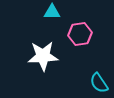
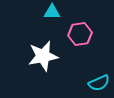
white star: rotated 8 degrees counterclockwise
cyan semicircle: rotated 80 degrees counterclockwise
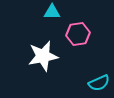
pink hexagon: moved 2 px left
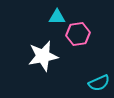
cyan triangle: moved 5 px right, 5 px down
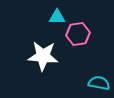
white star: rotated 16 degrees clockwise
cyan semicircle: rotated 145 degrees counterclockwise
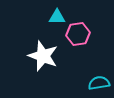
white star: rotated 16 degrees clockwise
cyan semicircle: rotated 20 degrees counterclockwise
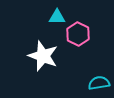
pink hexagon: rotated 25 degrees counterclockwise
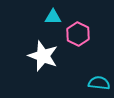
cyan triangle: moved 4 px left
cyan semicircle: rotated 15 degrees clockwise
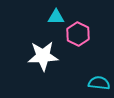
cyan triangle: moved 3 px right
white star: rotated 24 degrees counterclockwise
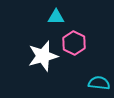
pink hexagon: moved 4 px left, 9 px down
white star: rotated 12 degrees counterclockwise
